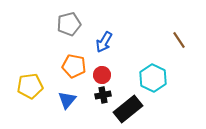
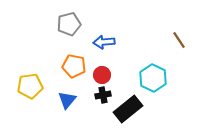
blue arrow: rotated 55 degrees clockwise
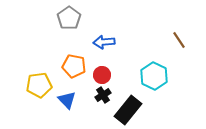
gray pentagon: moved 6 px up; rotated 20 degrees counterclockwise
cyan hexagon: moved 1 px right, 2 px up
yellow pentagon: moved 9 px right, 1 px up
black cross: rotated 21 degrees counterclockwise
blue triangle: rotated 24 degrees counterclockwise
black rectangle: moved 1 px down; rotated 12 degrees counterclockwise
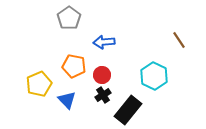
yellow pentagon: moved 1 px up; rotated 15 degrees counterclockwise
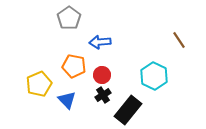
blue arrow: moved 4 px left
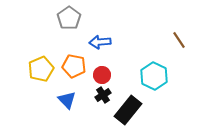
yellow pentagon: moved 2 px right, 15 px up
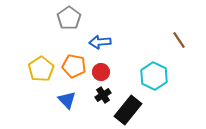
yellow pentagon: rotated 10 degrees counterclockwise
red circle: moved 1 px left, 3 px up
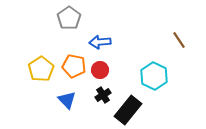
red circle: moved 1 px left, 2 px up
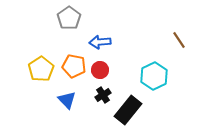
cyan hexagon: rotated 8 degrees clockwise
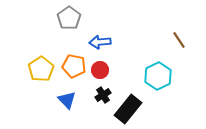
cyan hexagon: moved 4 px right
black rectangle: moved 1 px up
